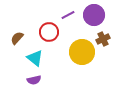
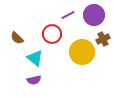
red circle: moved 3 px right, 2 px down
brown semicircle: rotated 88 degrees counterclockwise
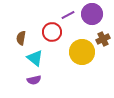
purple circle: moved 2 px left, 1 px up
red circle: moved 2 px up
brown semicircle: moved 4 px right; rotated 56 degrees clockwise
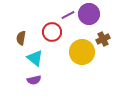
purple circle: moved 3 px left
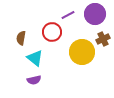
purple circle: moved 6 px right
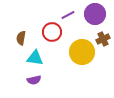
cyan triangle: rotated 30 degrees counterclockwise
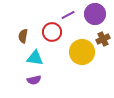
brown semicircle: moved 2 px right, 2 px up
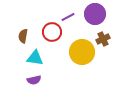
purple line: moved 2 px down
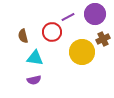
brown semicircle: rotated 24 degrees counterclockwise
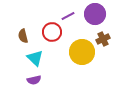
purple line: moved 1 px up
cyan triangle: rotated 36 degrees clockwise
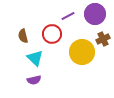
red circle: moved 2 px down
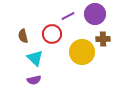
brown cross: rotated 24 degrees clockwise
